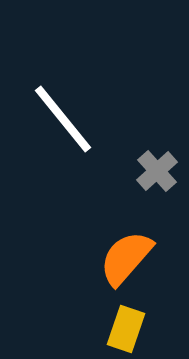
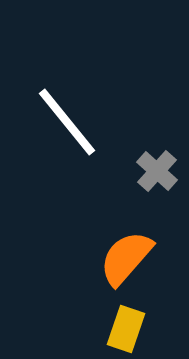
white line: moved 4 px right, 3 px down
gray cross: rotated 6 degrees counterclockwise
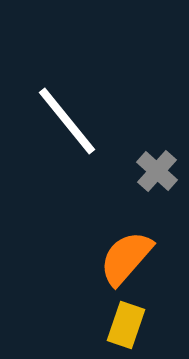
white line: moved 1 px up
yellow rectangle: moved 4 px up
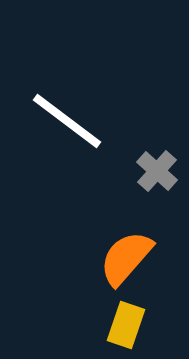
white line: rotated 14 degrees counterclockwise
